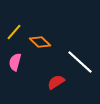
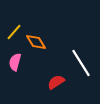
orange diamond: moved 4 px left; rotated 15 degrees clockwise
white line: moved 1 px right, 1 px down; rotated 16 degrees clockwise
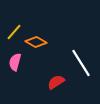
orange diamond: rotated 30 degrees counterclockwise
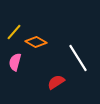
white line: moved 3 px left, 5 px up
